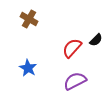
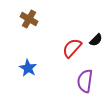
purple semicircle: moved 10 px right; rotated 55 degrees counterclockwise
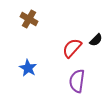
purple semicircle: moved 8 px left
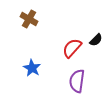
blue star: moved 4 px right
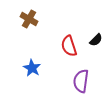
red semicircle: moved 3 px left, 2 px up; rotated 60 degrees counterclockwise
purple semicircle: moved 4 px right
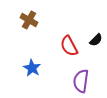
brown cross: moved 1 px down
red semicircle: rotated 10 degrees counterclockwise
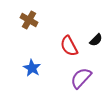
purple semicircle: moved 3 px up; rotated 35 degrees clockwise
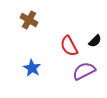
black semicircle: moved 1 px left, 1 px down
purple semicircle: moved 3 px right, 7 px up; rotated 20 degrees clockwise
